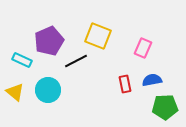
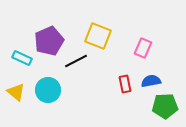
cyan rectangle: moved 2 px up
blue semicircle: moved 1 px left, 1 px down
yellow triangle: moved 1 px right
green pentagon: moved 1 px up
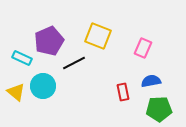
black line: moved 2 px left, 2 px down
red rectangle: moved 2 px left, 8 px down
cyan circle: moved 5 px left, 4 px up
green pentagon: moved 6 px left, 3 px down
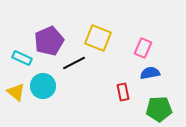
yellow square: moved 2 px down
blue semicircle: moved 1 px left, 8 px up
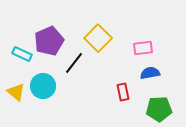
yellow square: rotated 24 degrees clockwise
pink rectangle: rotated 60 degrees clockwise
cyan rectangle: moved 4 px up
black line: rotated 25 degrees counterclockwise
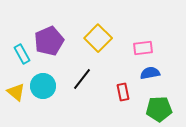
cyan rectangle: rotated 36 degrees clockwise
black line: moved 8 px right, 16 px down
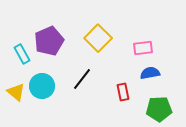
cyan circle: moved 1 px left
